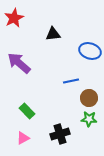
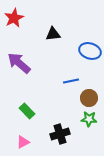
pink triangle: moved 4 px down
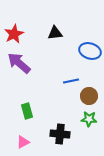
red star: moved 16 px down
black triangle: moved 2 px right, 1 px up
brown circle: moved 2 px up
green rectangle: rotated 28 degrees clockwise
black cross: rotated 24 degrees clockwise
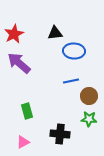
blue ellipse: moved 16 px left; rotated 15 degrees counterclockwise
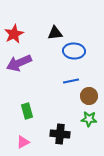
purple arrow: rotated 65 degrees counterclockwise
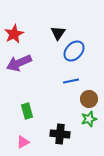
black triangle: moved 3 px right; rotated 49 degrees counterclockwise
blue ellipse: rotated 50 degrees counterclockwise
brown circle: moved 3 px down
green star: rotated 21 degrees counterclockwise
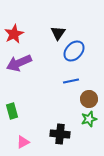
green rectangle: moved 15 px left
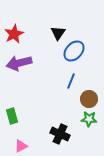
purple arrow: rotated 10 degrees clockwise
blue line: rotated 56 degrees counterclockwise
green rectangle: moved 5 px down
green star: rotated 21 degrees clockwise
black cross: rotated 18 degrees clockwise
pink triangle: moved 2 px left, 4 px down
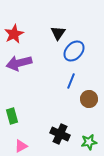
green star: moved 23 px down; rotated 14 degrees counterclockwise
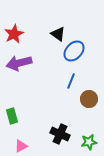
black triangle: moved 1 px down; rotated 28 degrees counterclockwise
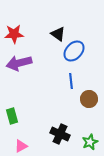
red star: rotated 24 degrees clockwise
blue line: rotated 28 degrees counterclockwise
green star: moved 1 px right; rotated 14 degrees counterclockwise
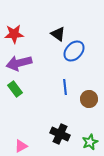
blue line: moved 6 px left, 6 px down
green rectangle: moved 3 px right, 27 px up; rotated 21 degrees counterclockwise
